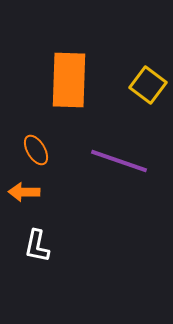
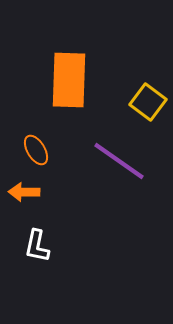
yellow square: moved 17 px down
purple line: rotated 16 degrees clockwise
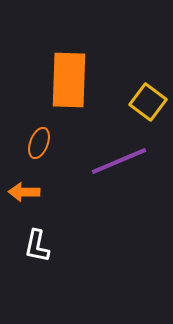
orange ellipse: moved 3 px right, 7 px up; rotated 52 degrees clockwise
purple line: rotated 58 degrees counterclockwise
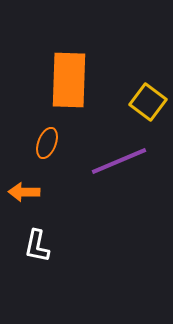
orange ellipse: moved 8 px right
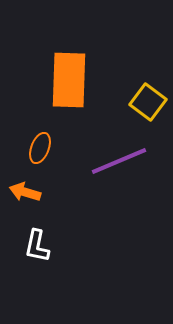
orange ellipse: moved 7 px left, 5 px down
orange arrow: moved 1 px right; rotated 16 degrees clockwise
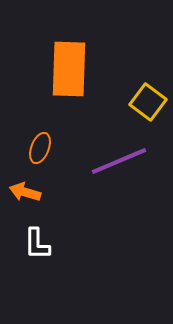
orange rectangle: moved 11 px up
white L-shape: moved 2 px up; rotated 12 degrees counterclockwise
